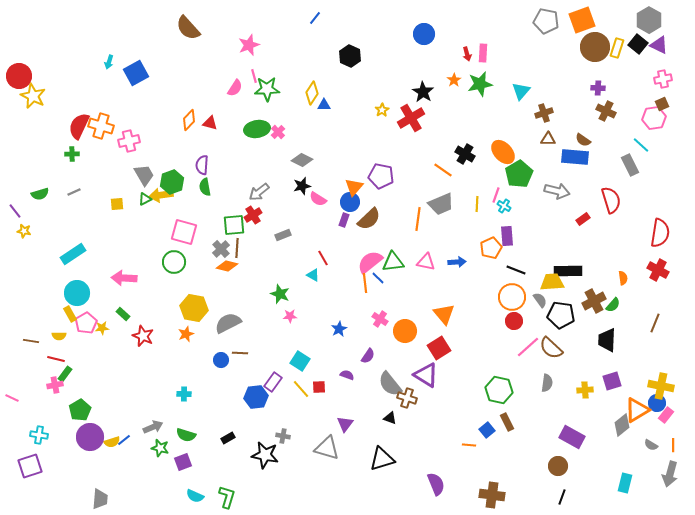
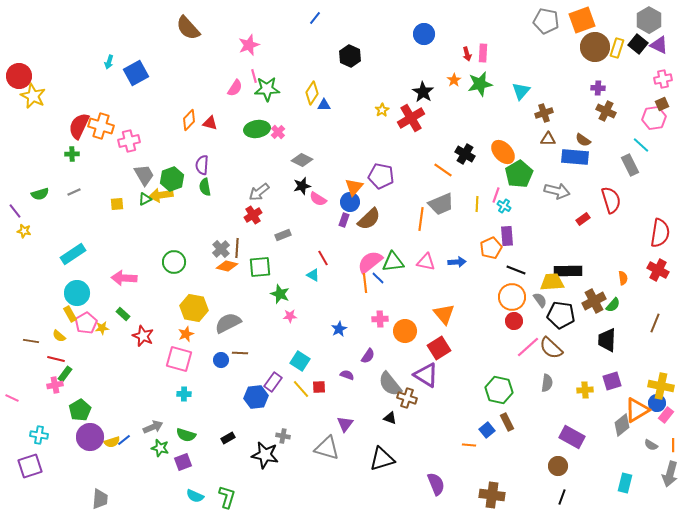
green hexagon at (172, 182): moved 3 px up
orange line at (418, 219): moved 3 px right
green square at (234, 225): moved 26 px right, 42 px down
pink square at (184, 232): moved 5 px left, 127 px down
pink cross at (380, 319): rotated 35 degrees counterclockwise
yellow semicircle at (59, 336): rotated 40 degrees clockwise
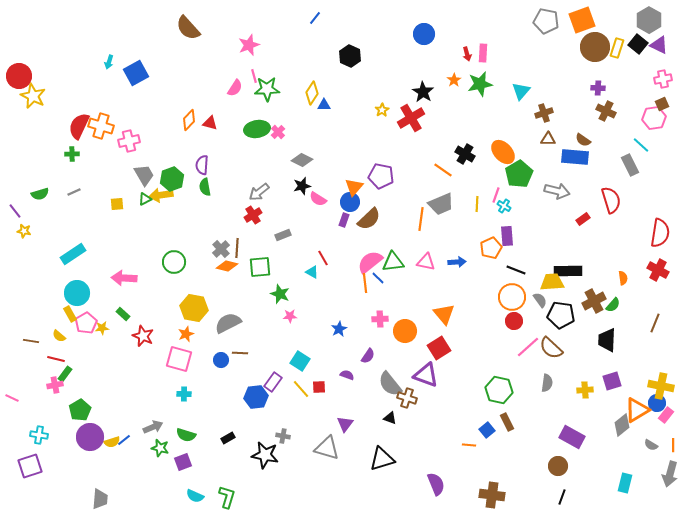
cyan triangle at (313, 275): moved 1 px left, 3 px up
purple triangle at (426, 375): rotated 12 degrees counterclockwise
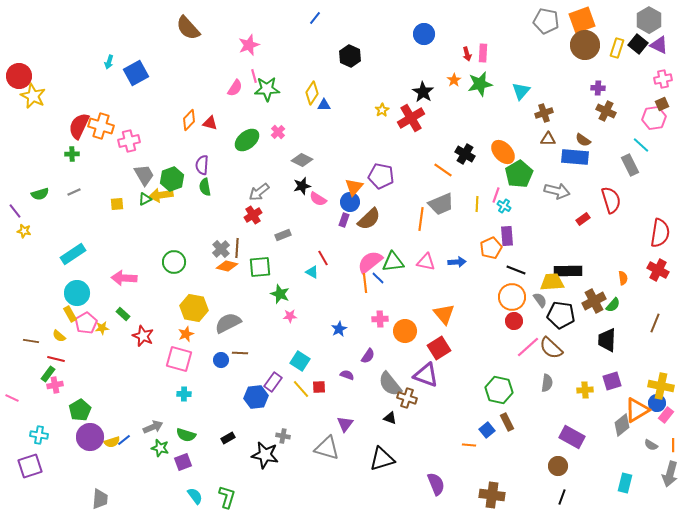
brown circle at (595, 47): moved 10 px left, 2 px up
green ellipse at (257, 129): moved 10 px left, 11 px down; rotated 30 degrees counterclockwise
green rectangle at (65, 374): moved 17 px left
cyan semicircle at (195, 496): rotated 150 degrees counterclockwise
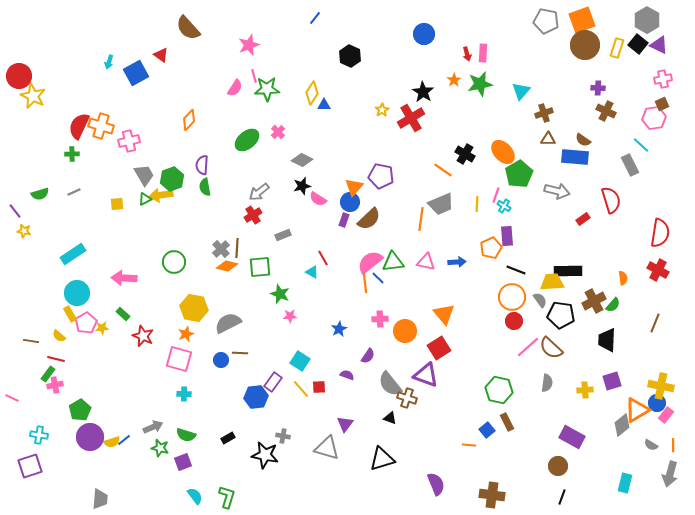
gray hexagon at (649, 20): moved 2 px left
red triangle at (210, 123): moved 49 px left, 68 px up; rotated 21 degrees clockwise
